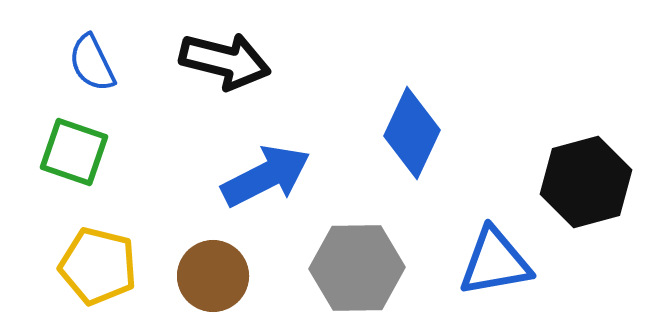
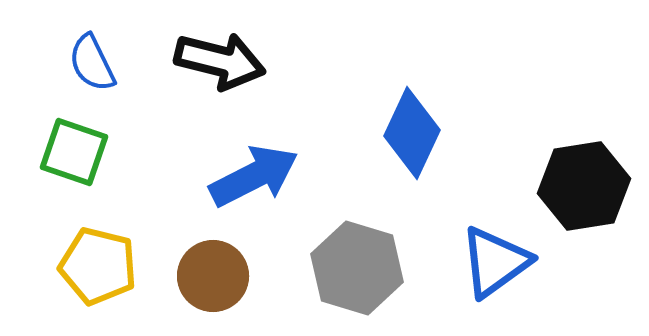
black arrow: moved 5 px left
blue arrow: moved 12 px left
black hexagon: moved 2 px left, 4 px down; rotated 6 degrees clockwise
blue triangle: rotated 26 degrees counterclockwise
gray hexagon: rotated 18 degrees clockwise
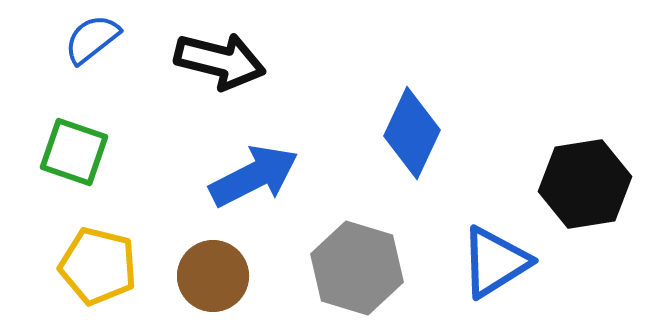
blue semicircle: moved 24 px up; rotated 78 degrees clockwise
black hexagon: moved 1 px right, 2 px up
blue triangle: rotated 4 degrees clockwise
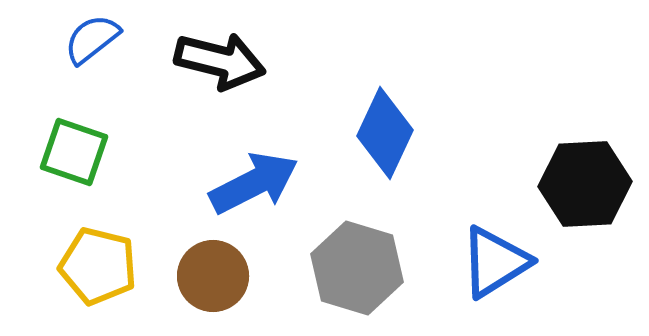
blue diamond: moved 27 px left
blue arrow: moved 7 px down
black hexagon: rotated 6 degrees clockwise
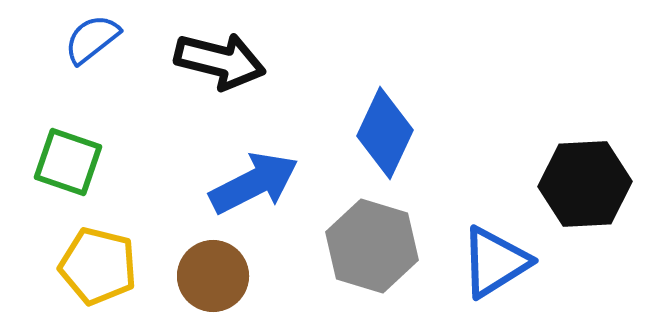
green square: moved 6 px left, 10 px down
gray hexagon: moved 15 px right, 22 px up
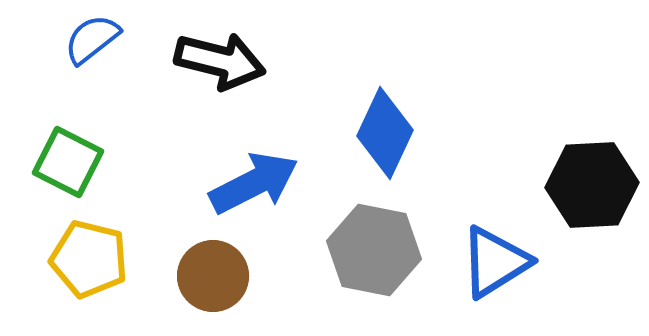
green square: rotated 8 degrees clockwise
black hexagon: moved 7 px right, 1 px down
gray hexagon: moved 2 px right, 4 px down; rotated 6 degrees counterclockwise
yellow pentagon: moved 9 px left, 7 px up
